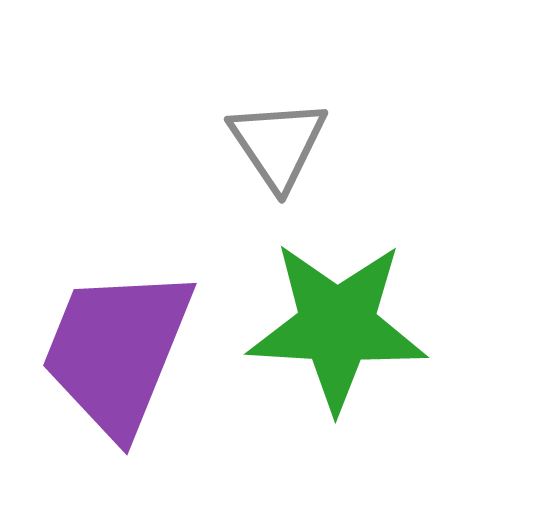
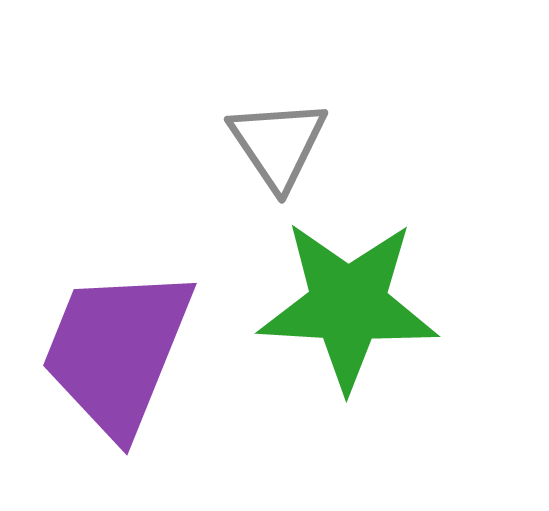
green star: moved 11 px right, 21 px up
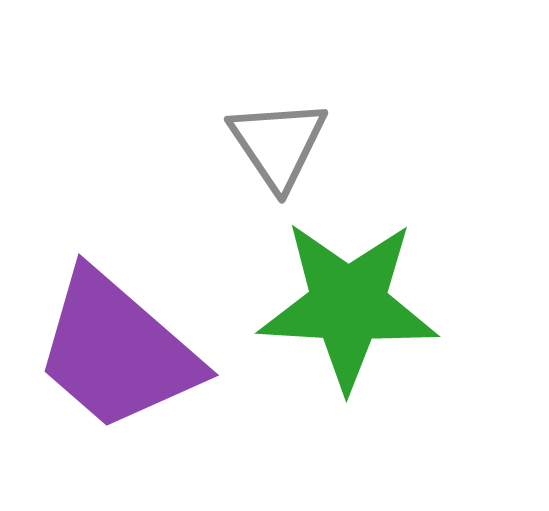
purple trapezoid: rotated 71 degrees counterclockwise
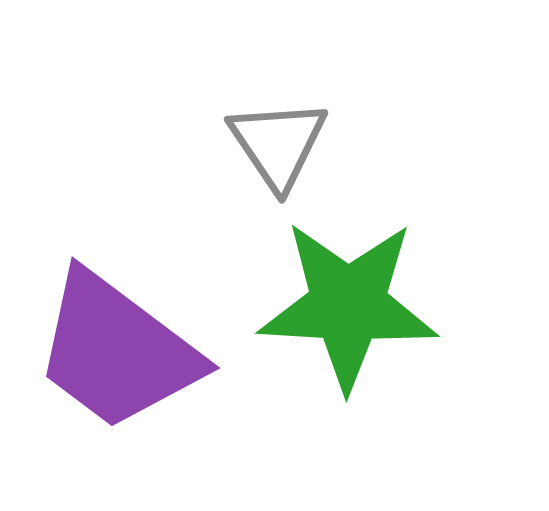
purple trapezoid: rotated 4 degrees counterclockwise
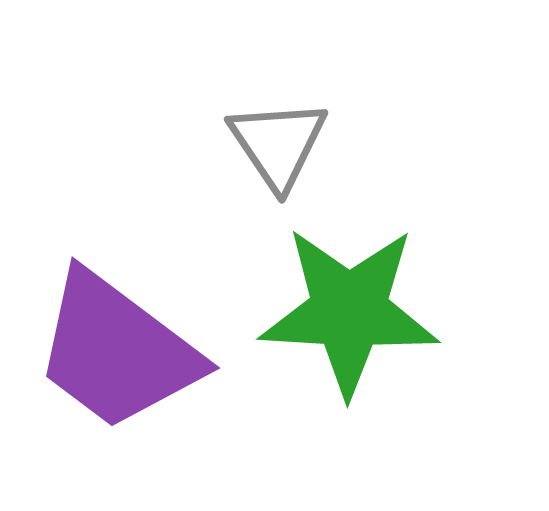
green star: moved 1 px right, 6 px down
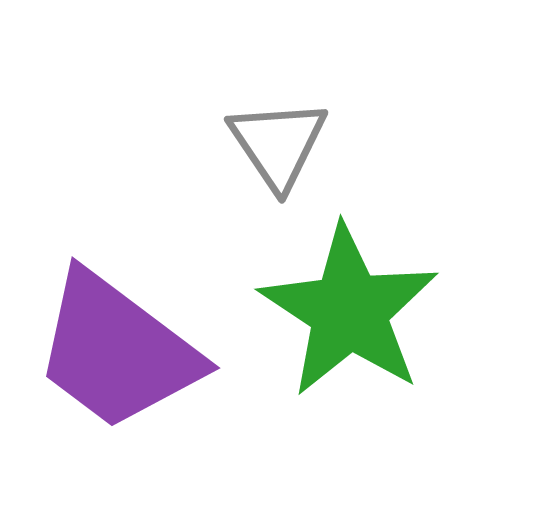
green star: rotated 30 degrees clockwise
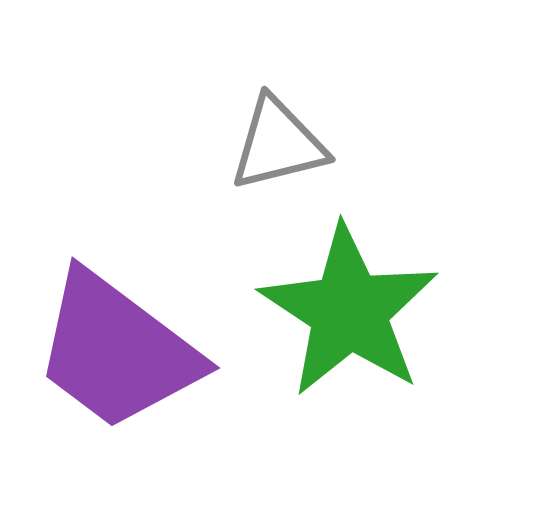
gray triangle: rotated 50 degrees clockwise
